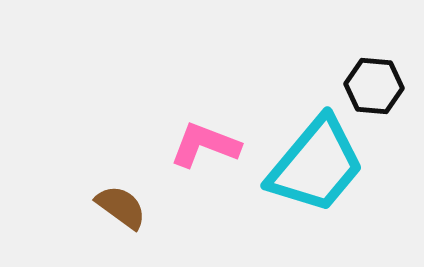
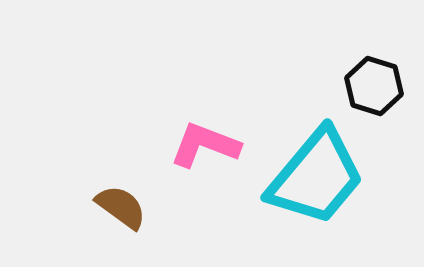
black hexagon: rotated 12 degrees clockwise
cyan trapezoid: moved 12 px down
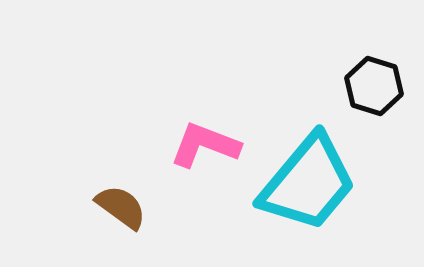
cyan trapezoid: moved 8 px left, 6 px down
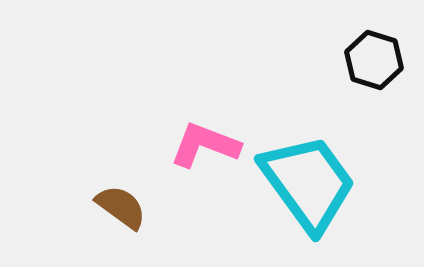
black hexagon: moved 26 px up
cyan trapezoid: rotated 76 degrees counterclockwise
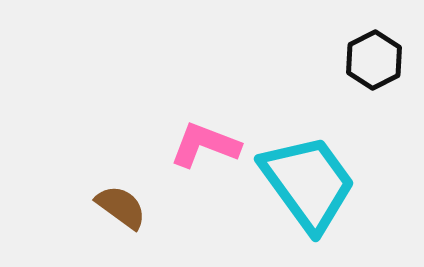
black hexagon: rotated 16 degrees clockwise
